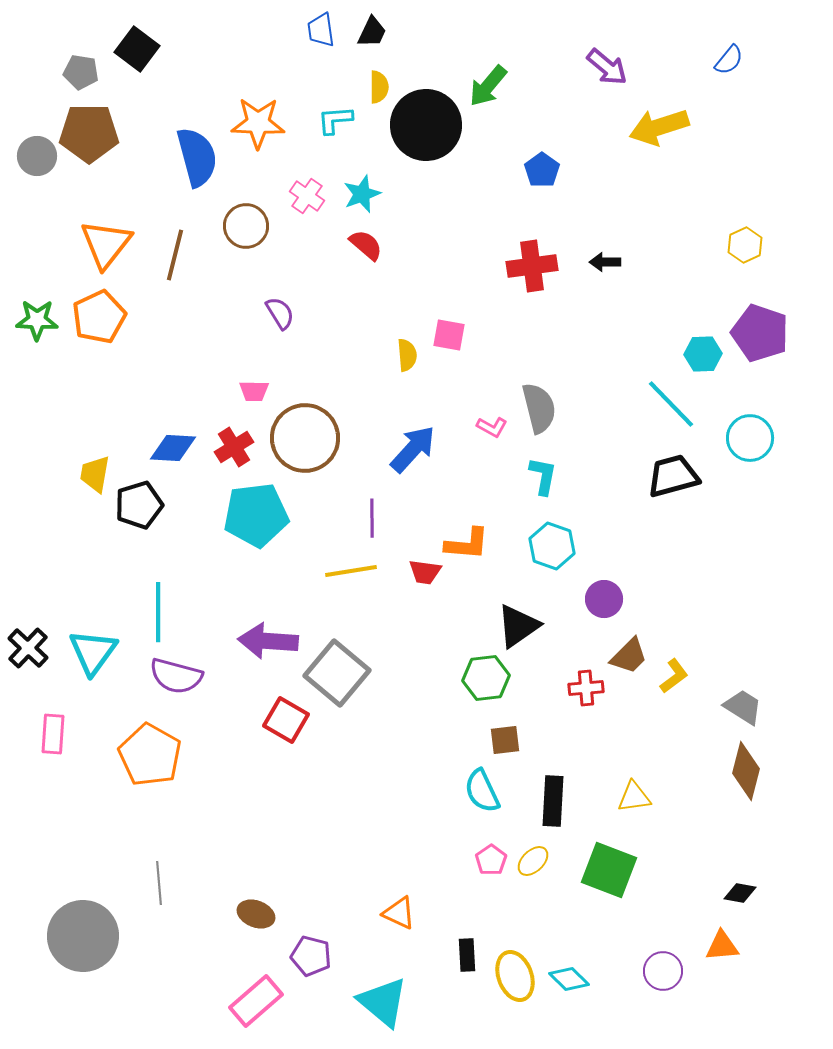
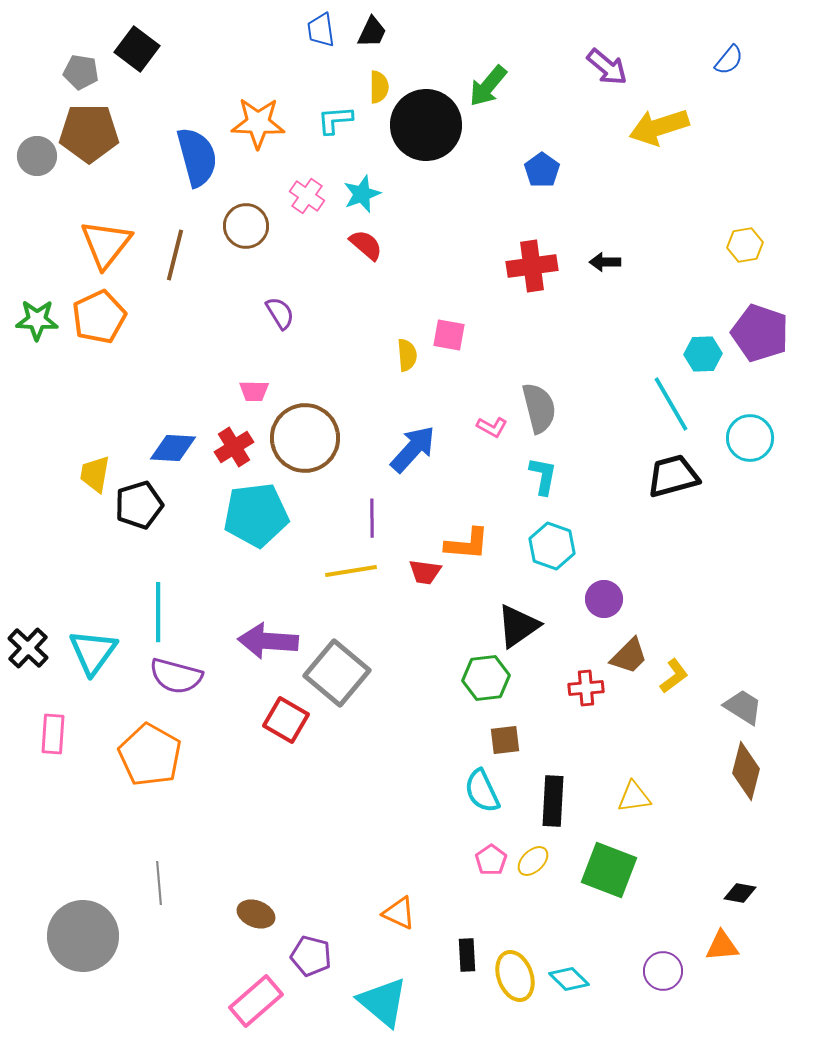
yellow hexagon at (745, 245): rotated 16 degrees clockwise
cyan line at (671, 404): rotated 14 degrees clockwise
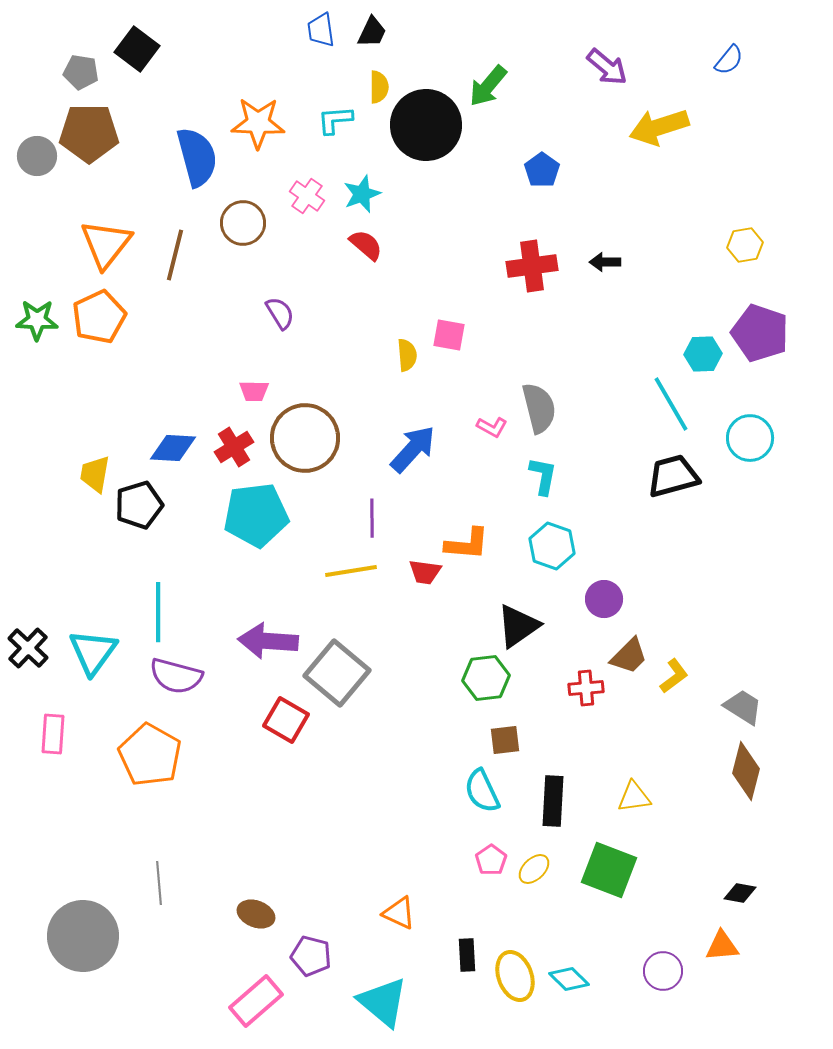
brown circle at (246, 226): moved 3 px left, 3 px up
yellow ellipse at (533, 861): moved 1 px right, 8 px down
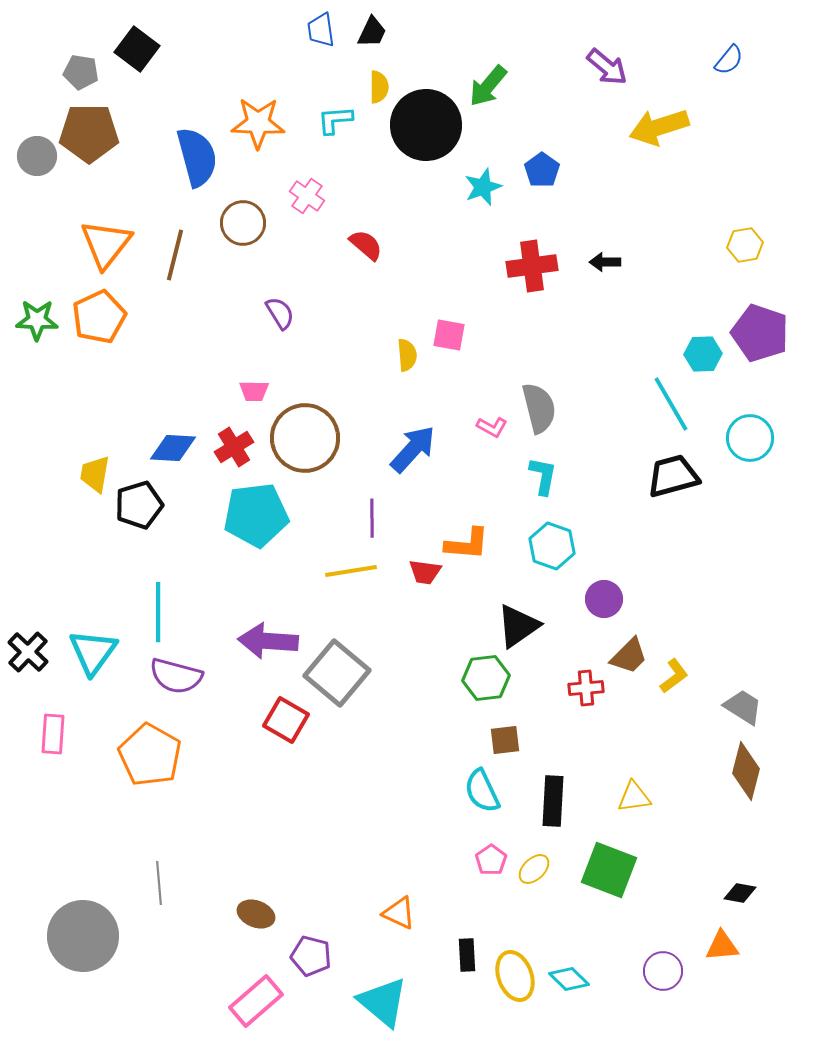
cyan star at (362, 194): moved 121 px right, 7 px up
black cross at (28, 648): moved 4 px down
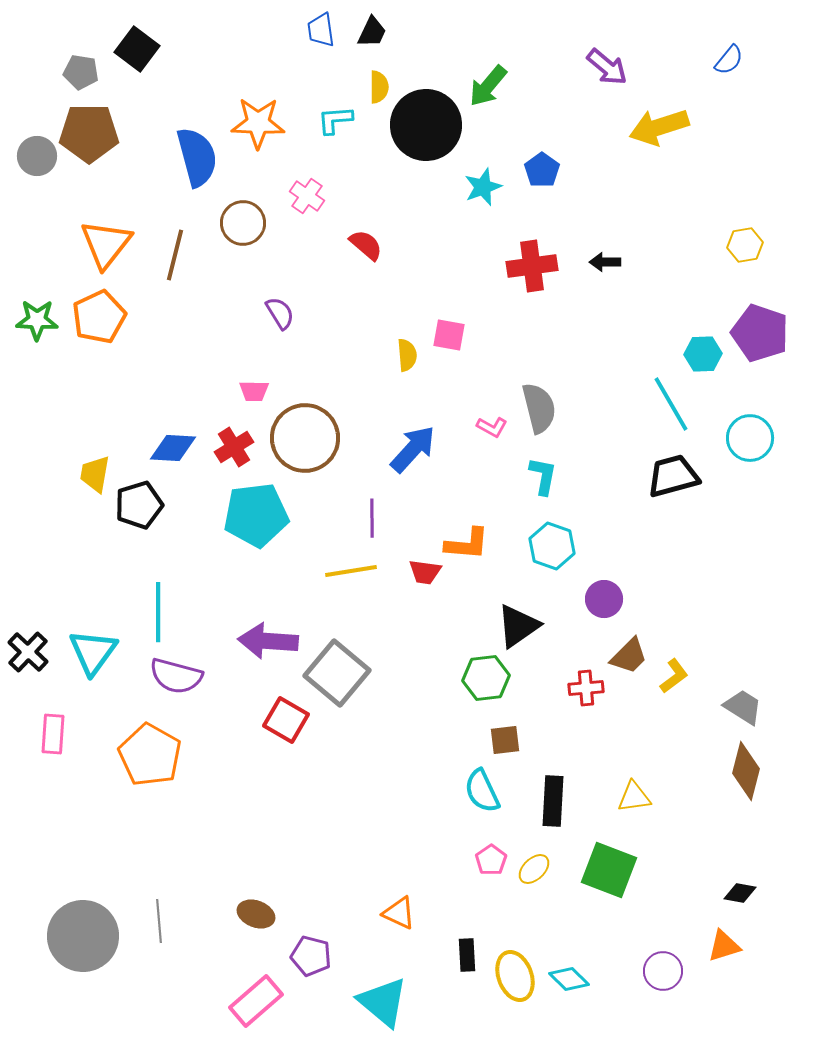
gray line at (159, 883): moved 38 px down
orange triangle at (722, 946): moved 2 px right; rotated 12 degrees counterclockwise
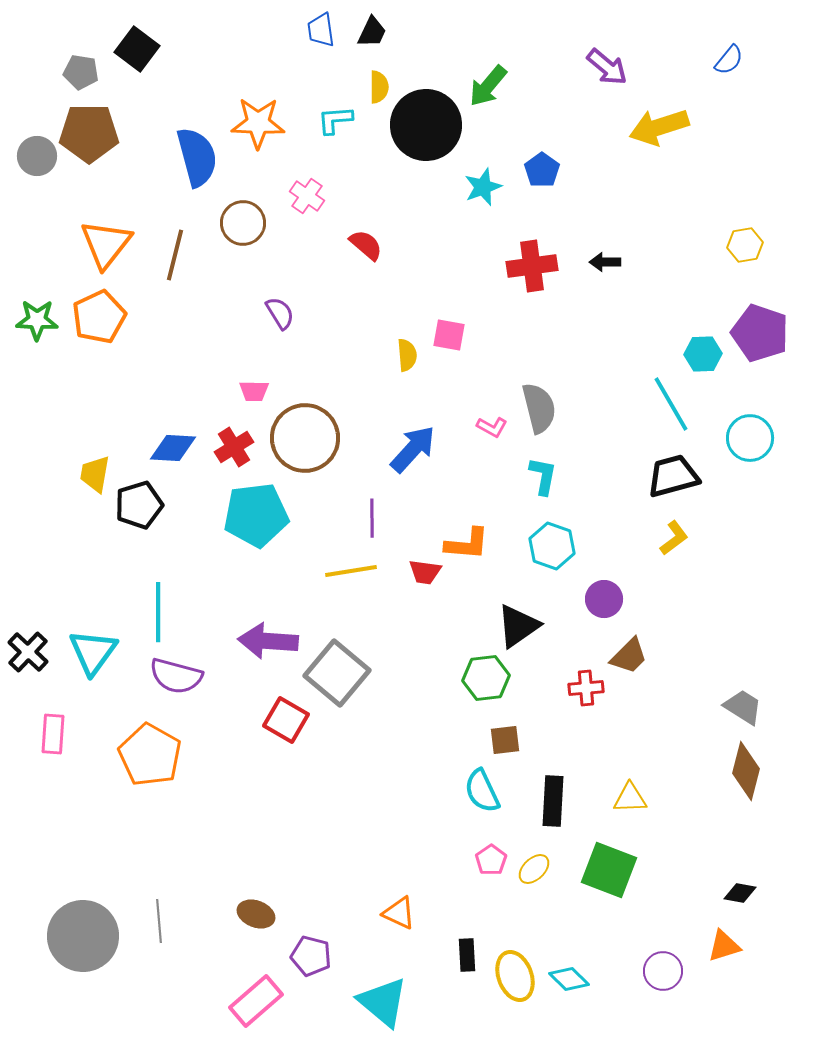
yellow L-shape at (674, 676): moved 138 px up
yellow triangle at (634, 797): moved 4 px left, 1 px down; rotated 6 degrees clockwise
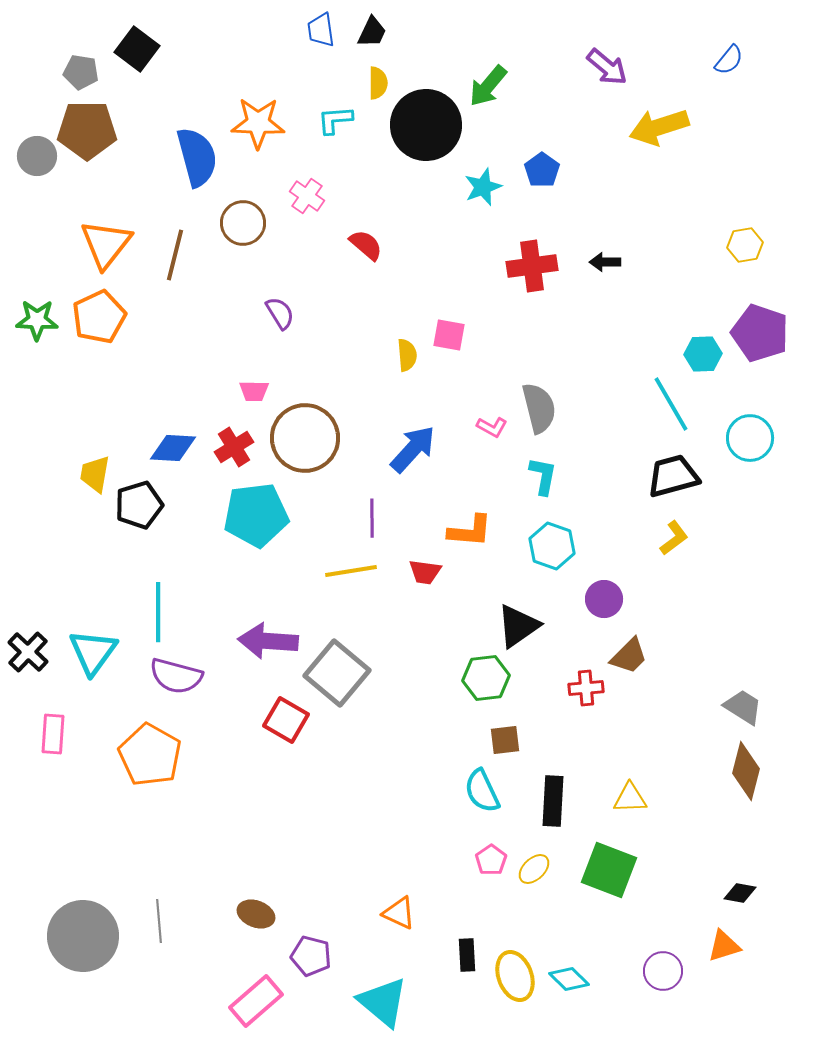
yellow semicircle at (379, 87): moved 1 px left, 4 px up
brown pentagon at (89, 133): moved 2 px left, 3 px up
orange L-shape at (467, 544): moved 3 px right, 13 px up
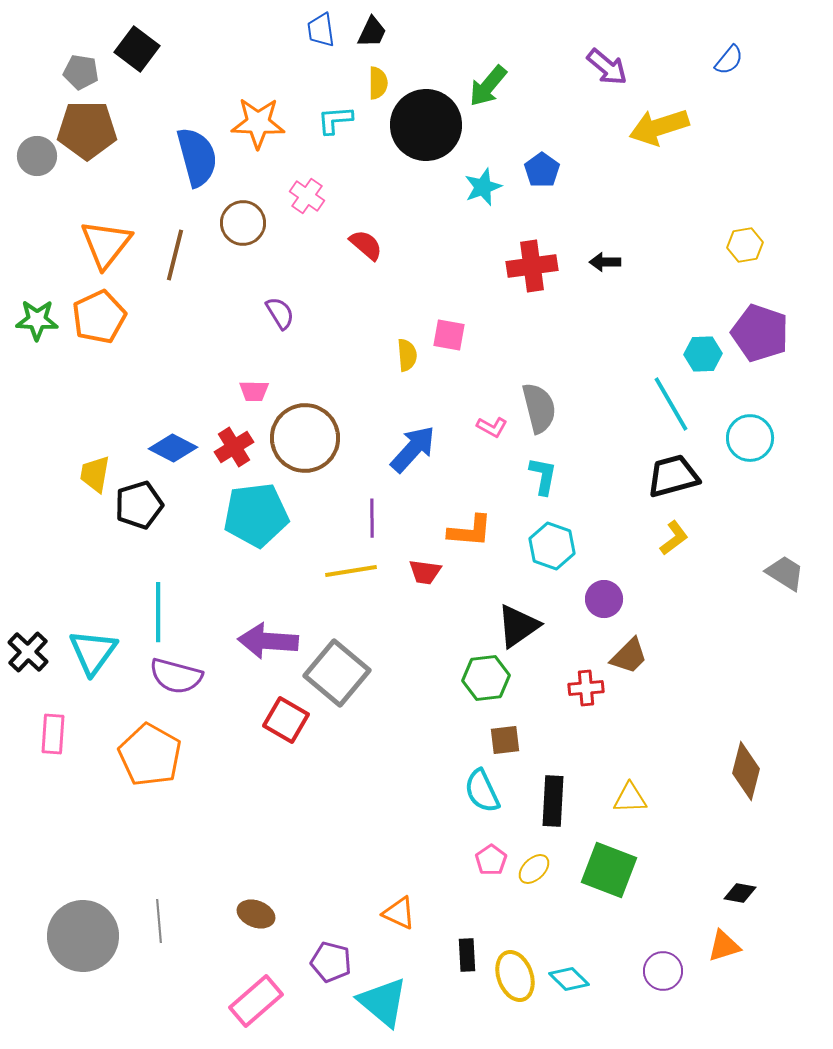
blue diamond at (173, 448): rotated 24 degrees clockwise
gray trapezoid at (743, 707): moved 42 px right, 134 px up
purple pentagon at (311, 956): moved 20 px right, 6 px down
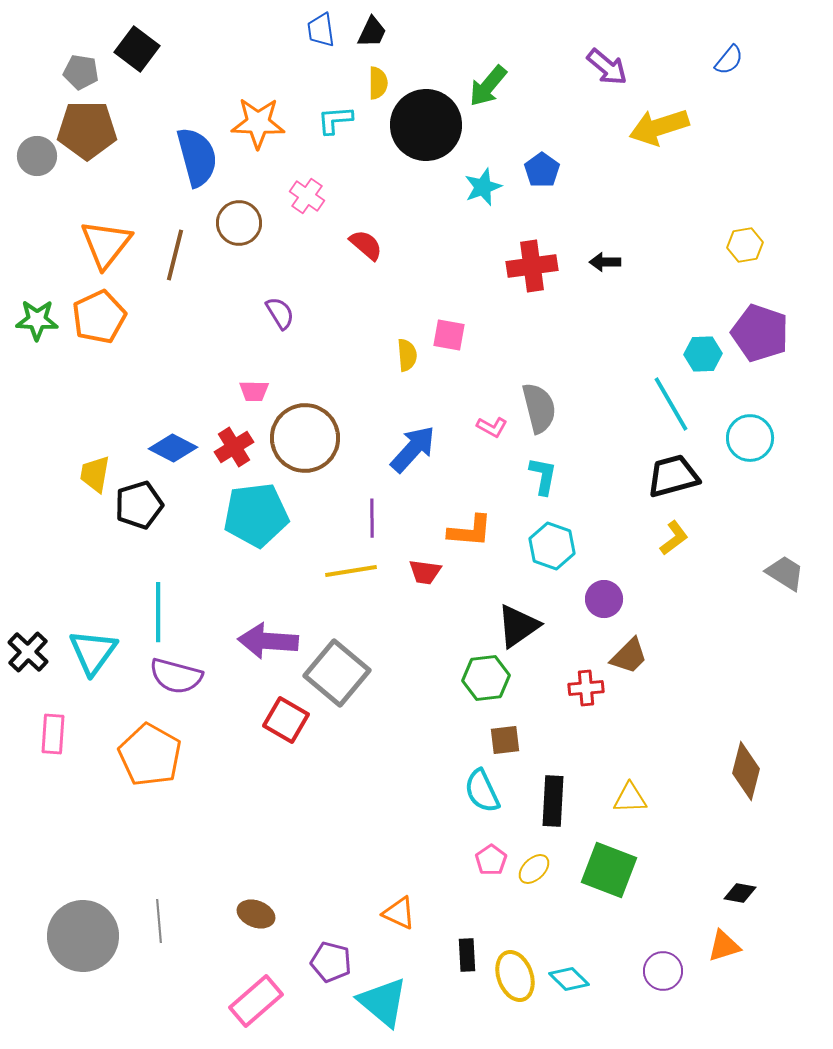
brown circle at (243, 223): moved 4 px left
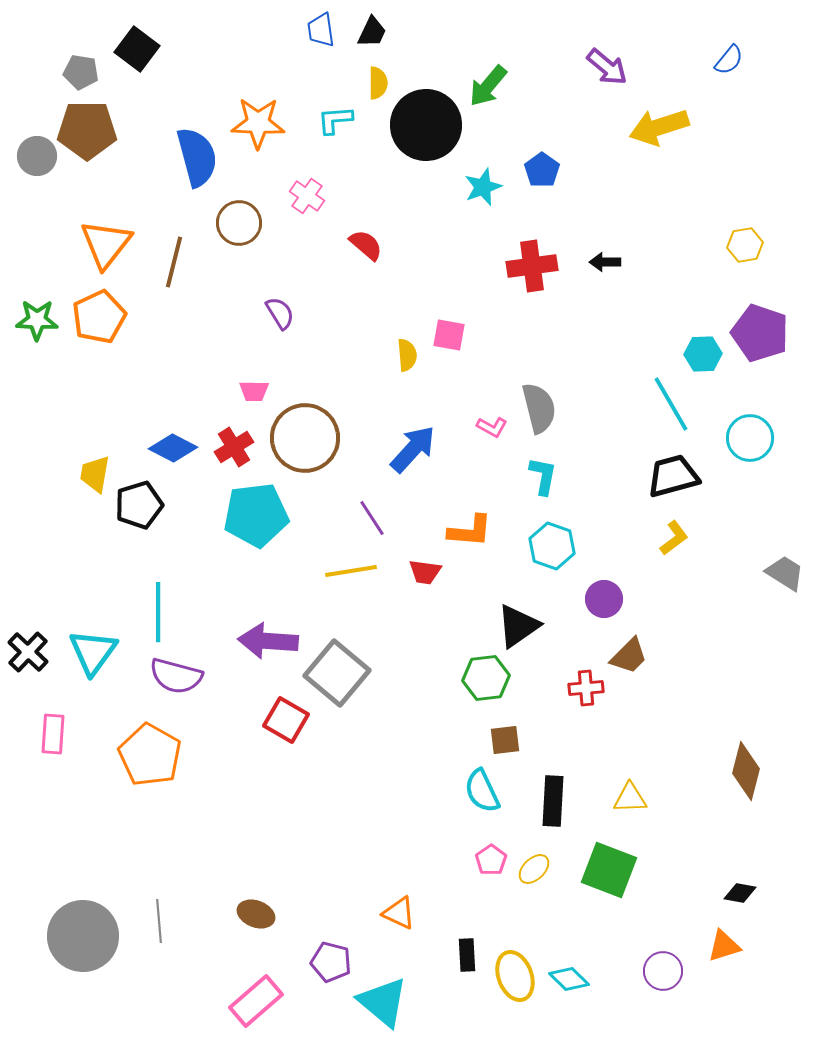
brown line at (175, 255): moved 1 px left, 7 px down
purple line at (372, 518): rotated 33 degrees counterclockwise
